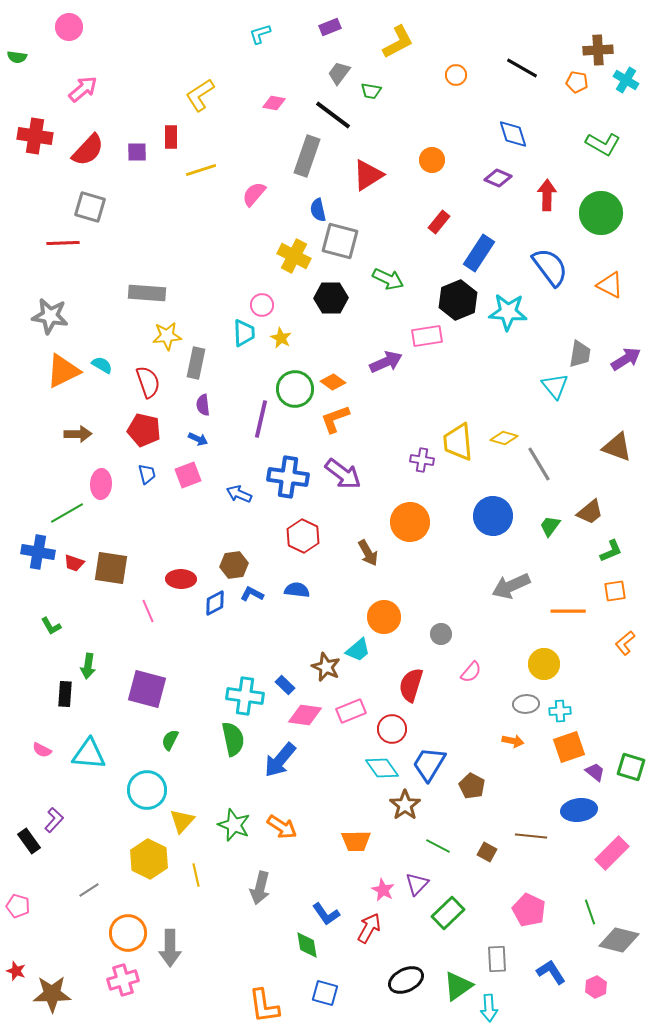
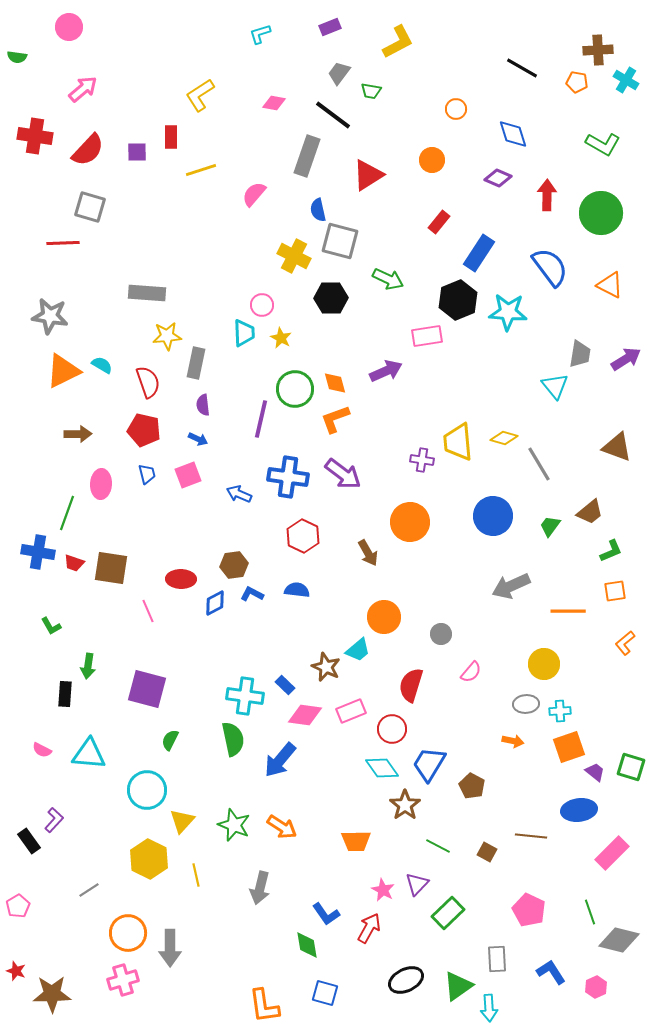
orange circle at (456, 75): moved 34 px down
purple arrow at (386, 362): moved 9 px down
orange diamond at (333, 382): moved 2 px right, 1 px down; rotated 40 degrees clockwise
green line at (67, 513): rotated 40 degrees counterclockwise
pink pentagon at (18, 906): rotated 25 degrees clockwise
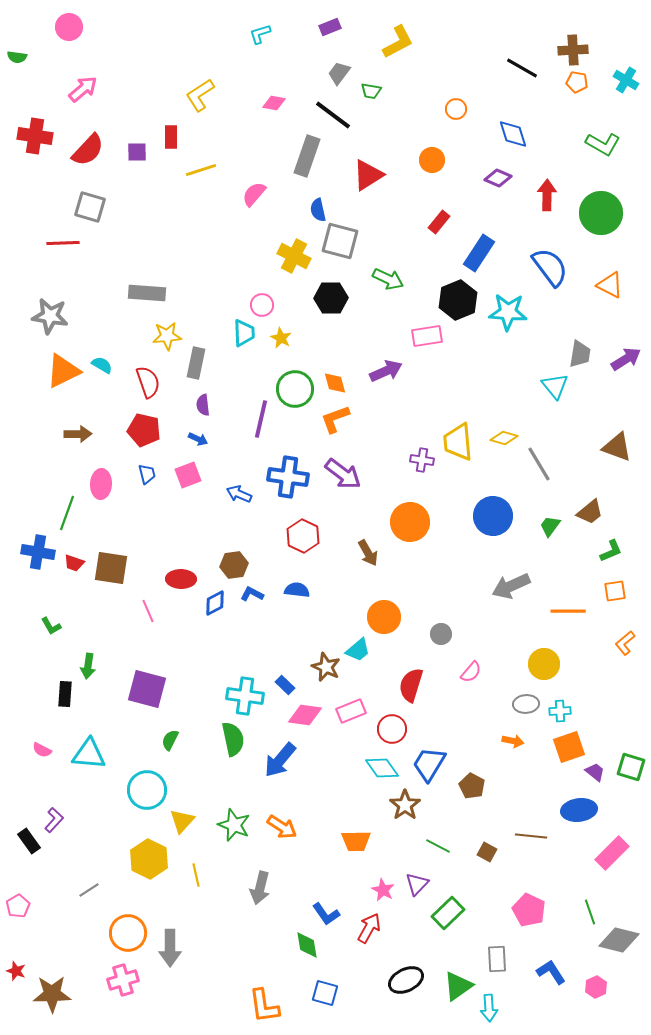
brown cross at (598, 50): moved 25 px left
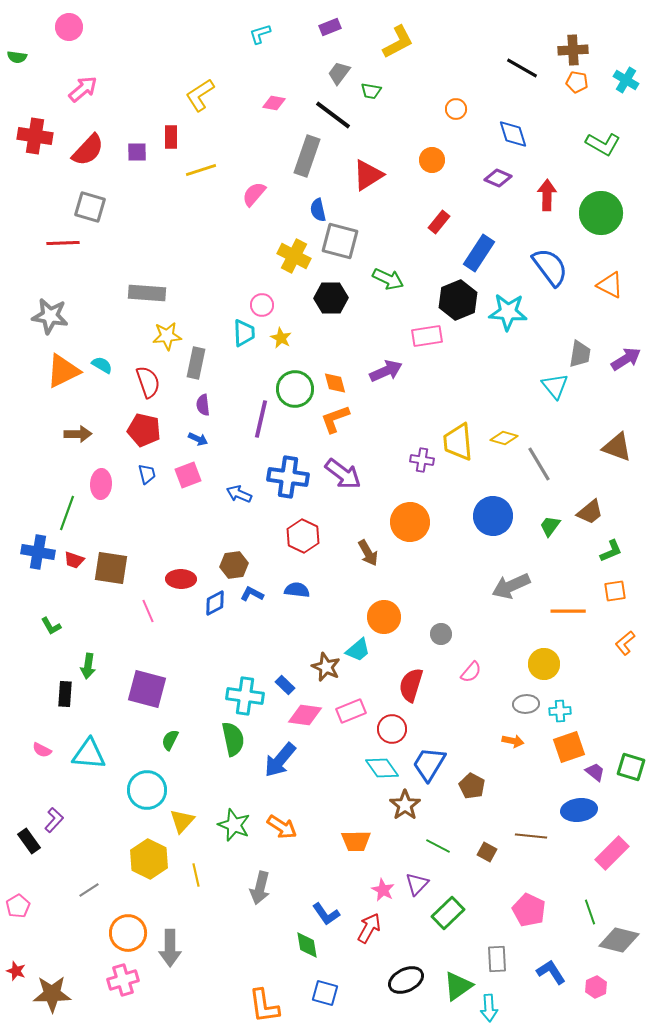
red trapezoid at (74, 563): moved 3 px up
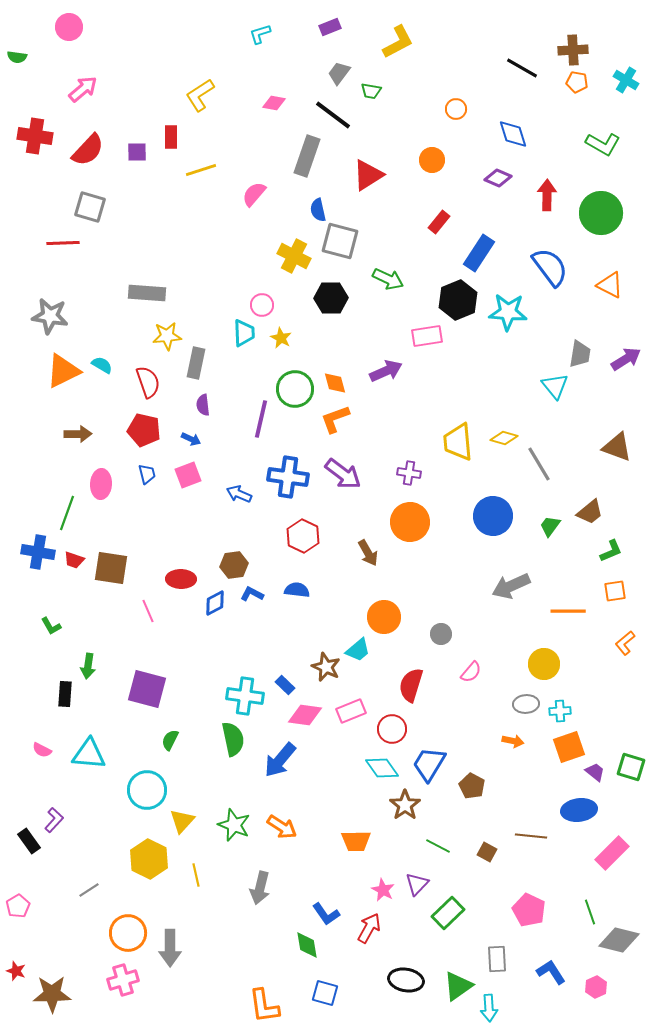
blue arrow at (198, 439): moved 7 px left
purple cross at (422, 460): moved 13 px left, 13 px down
black ellipse at (406, 980): rotated 36 degrees clockwise
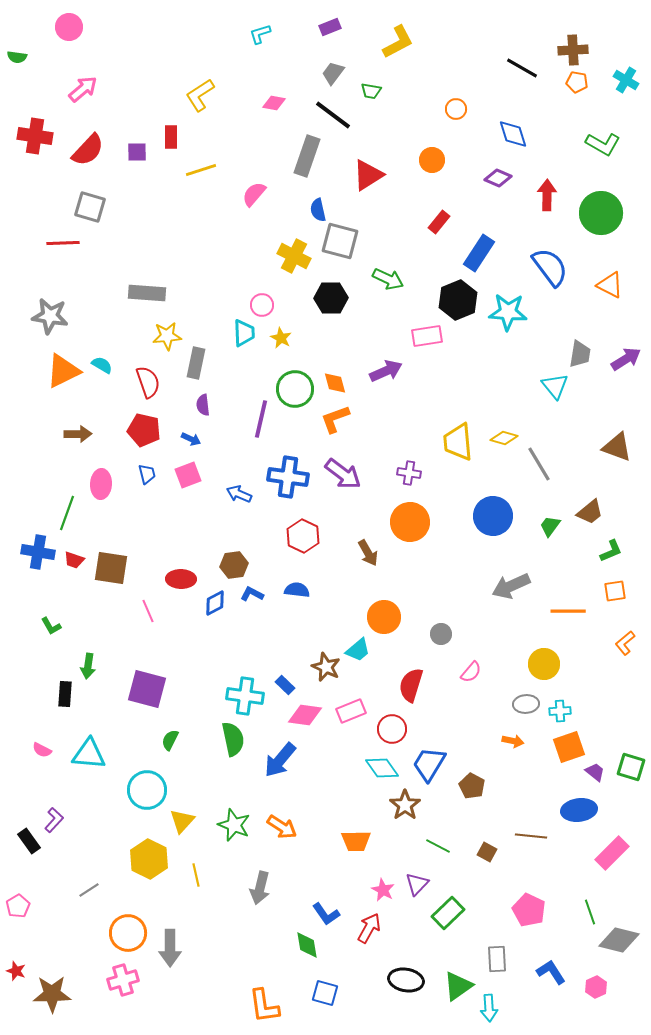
gray trapezoid at (339, 73): moved 6 px left
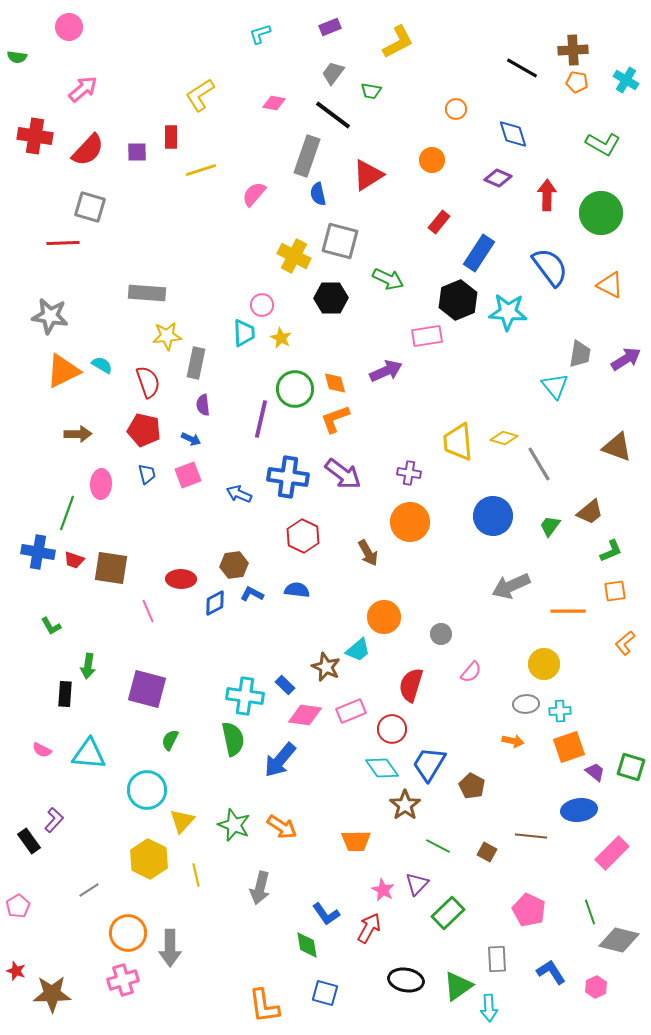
blue semicircle at (318, 210): moved 16 px up
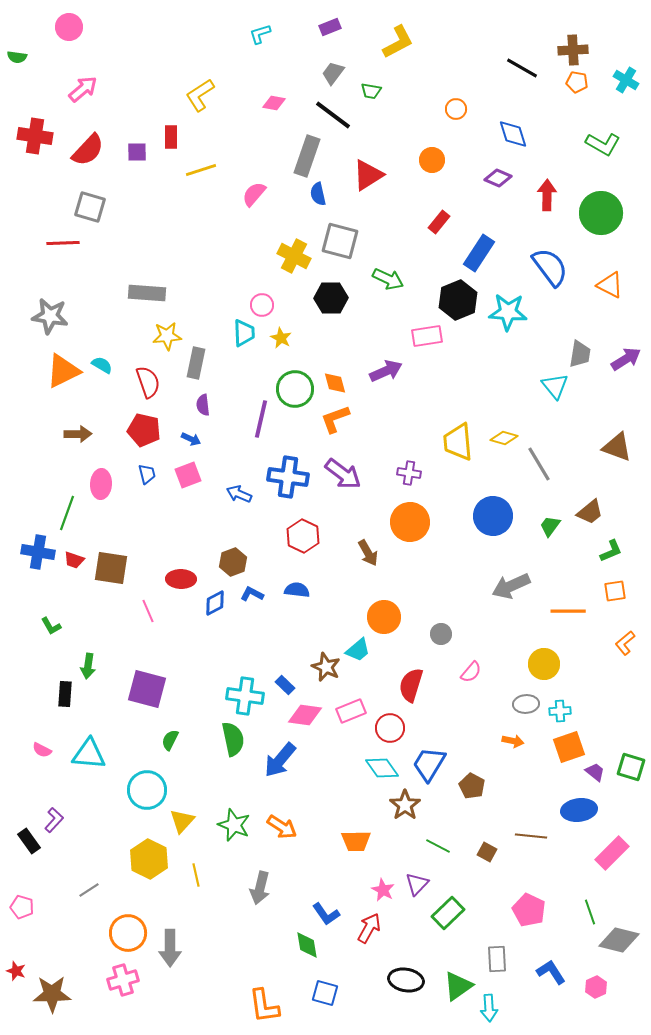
brown hexagon at (234, 565): moved 1 px left, 3 px up; rotated 12 degrees counterclockwise
red circle at (392, 729): moved 2 px left, 1 px up
pink pentagon at (18, 906): moved 4 px right, 1 px down; rotated 25 degrees counterclockwise
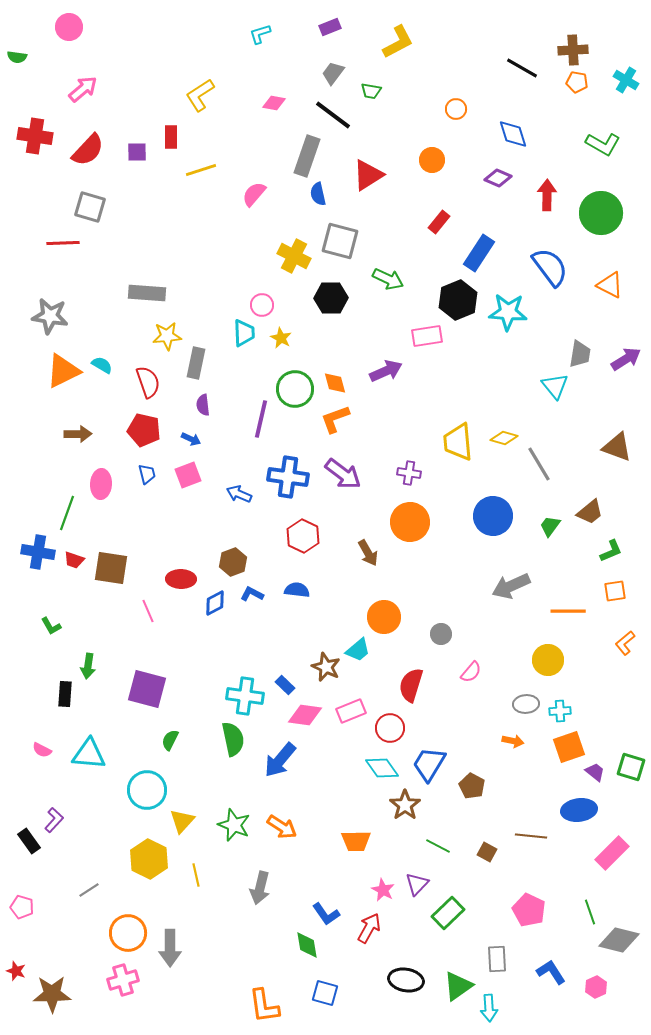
yellow circle at (544, 664): moved 4 px right, 4 px up
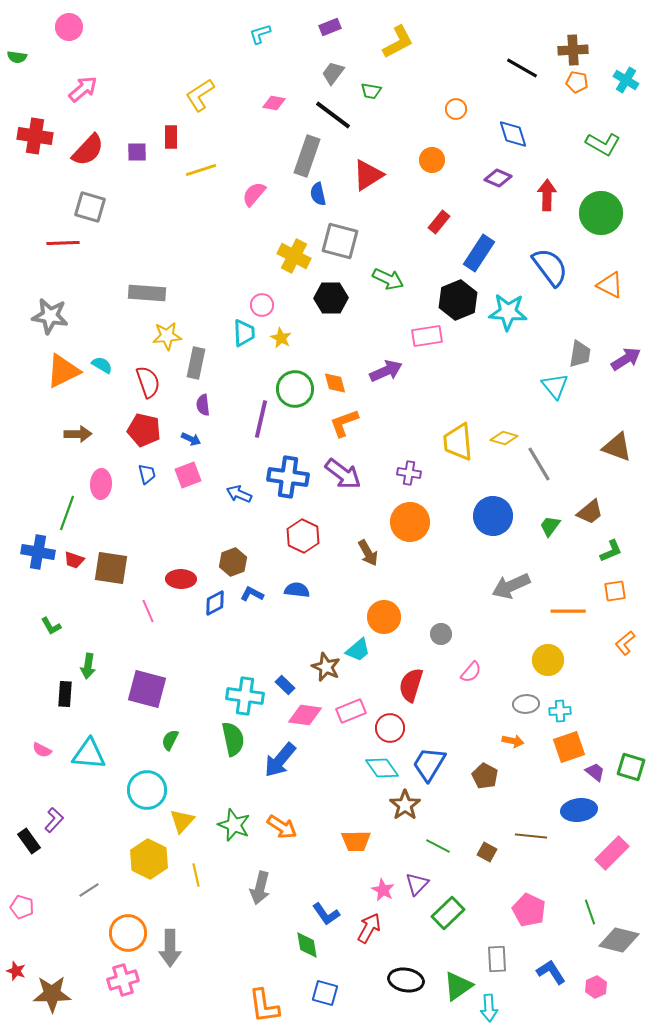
orange L-shape at (335, 419): moved 9 px right, 4 px down
brown pentagon at (472, 786): moved 13 px right, 10 px up
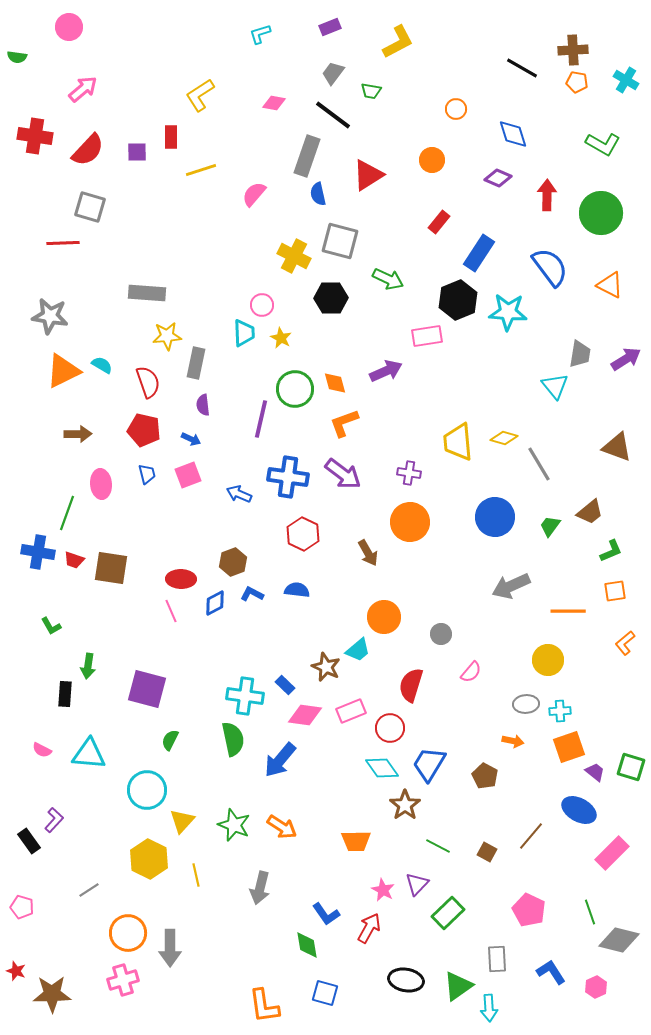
pink ellipse at (101, 484): rotated 8 degrees counterclockwise
blue circle at (493, 516): moved 2 px right, 1 px down
red hexagon at (303, 536): moved 2 px up
pink line at (148, 611): moved 23 px right
blue ellipse at (579, 810): rotated 36 degrees clockwise
brown line at (531, 836): rotated 56 degrees counterclockwise
